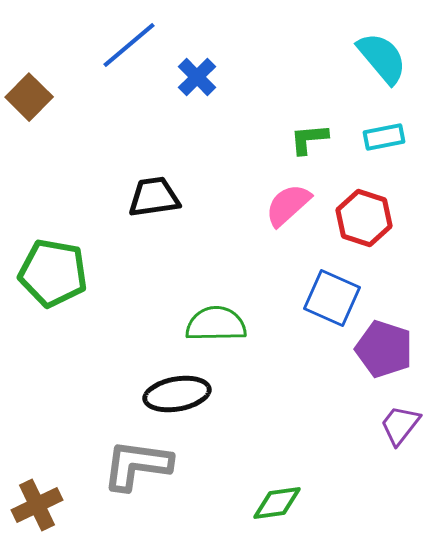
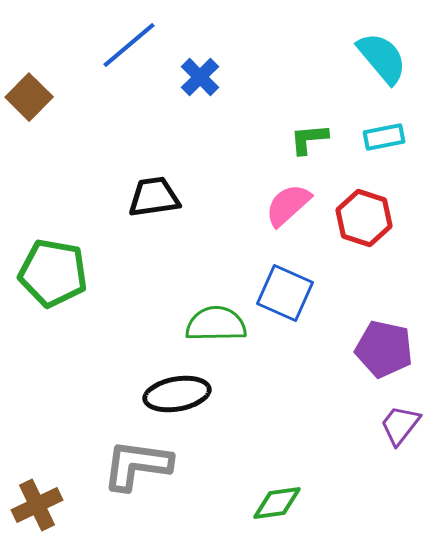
blue cross: moved 3 px right
blue square: moved 47 px left, 5 px up
purple pentagon: rotated 6 degrees counterclockwise
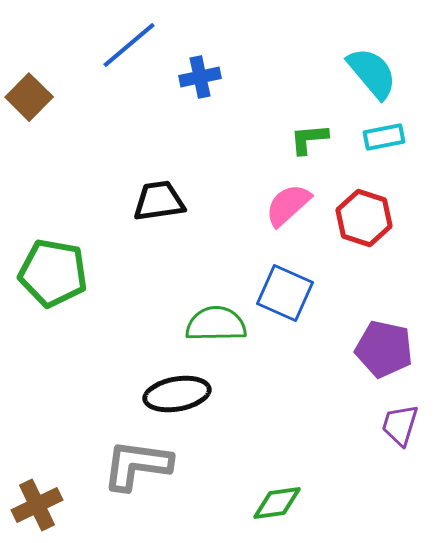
cyan semicircle: moved 10 px left, 15 px down
blue cross: rotated 33 degrees clockwise
black trapezoid: moved 5 px right, 4 px down
purple trapezoid: rotated 21 degrees counterclockwise
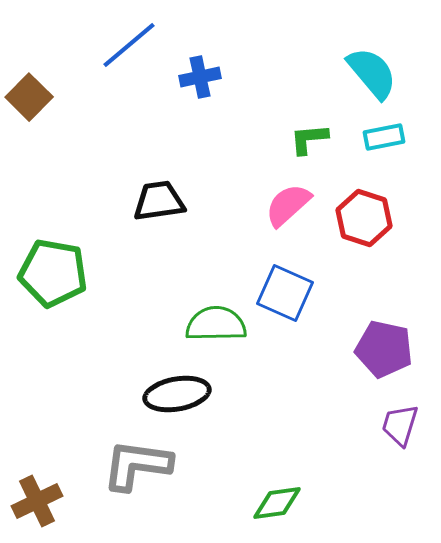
brown cross: moved 4 px up
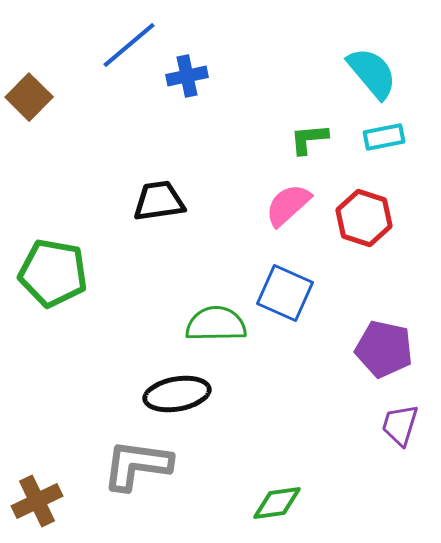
blue cross: moved 13 px left, 1 px up
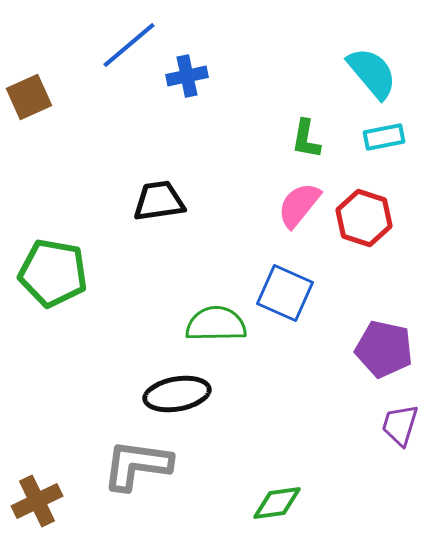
brown square: rotated 21 degrees clockwise
green L-shape: moved 3 px left; rotated 75 degrees counterclockwise
pink semicircle: moved 11 px right; rotated 9 degrees counterclockwise
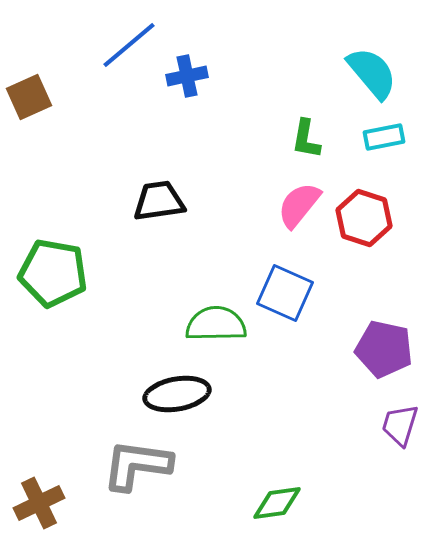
brown cross: moved 2 px right, 2 px down
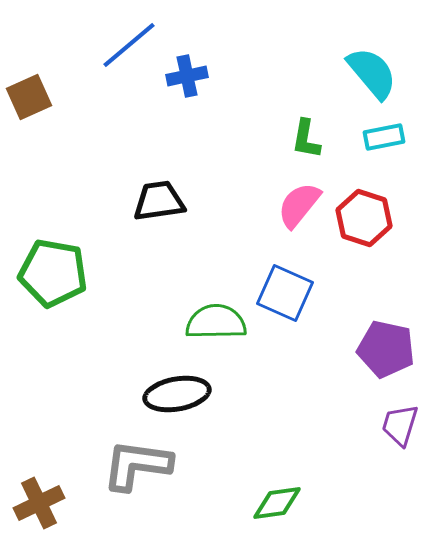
green semicircle: moved 2 px up
purple pentagon: moved 2 px right
